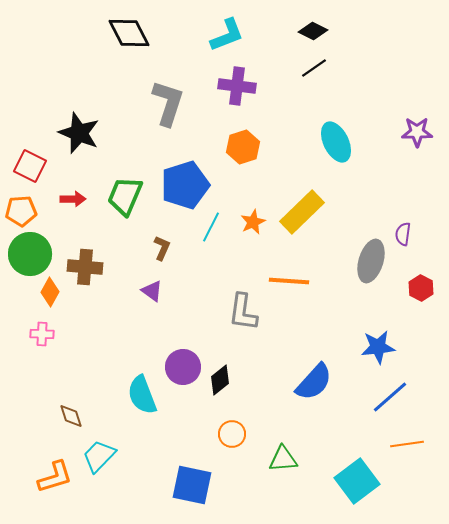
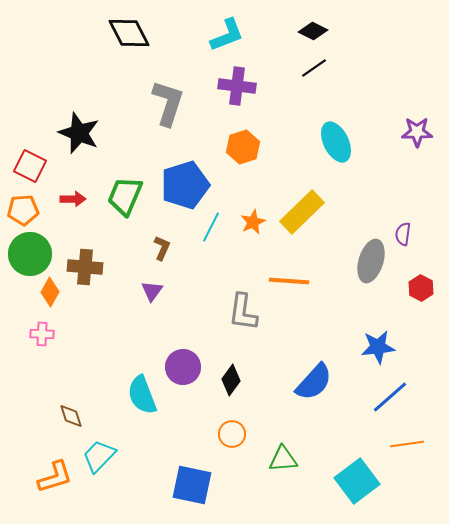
orange pentagon at (21, 211): moved 2 px right, 1 px up
purple triangle at (152, 291): rotated 30 degrees clockwise
black diamond at (220, 380): moved 11 px right; rotated 16 degrees counterclockwise
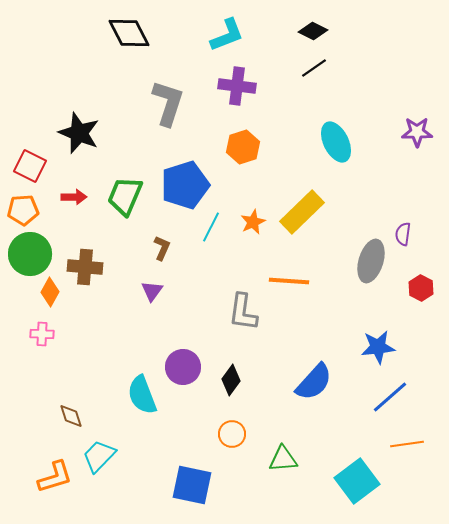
red arrow at (73, 199): moved 1 px right, 2 px up
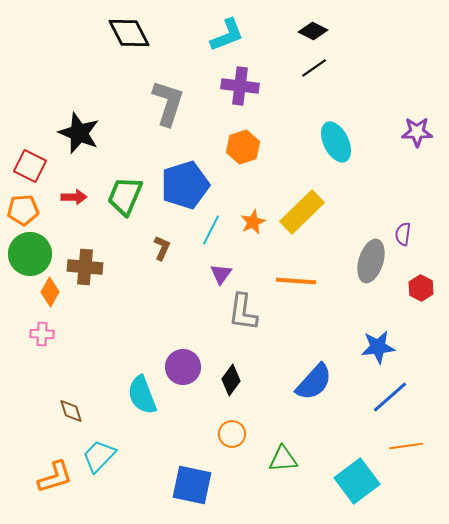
purple cross at (237, 86): moved 3 px right
cyan line at (211, 227): moved 3 px down
orange line at (289, 281): moved 7 px right
purple triangle at (152, 291): moved 69 px right, 17 px up
brown diamond at (71, 416): moved 5 px up
orange line at (407, 444): moved 1 px left, 2 px down
